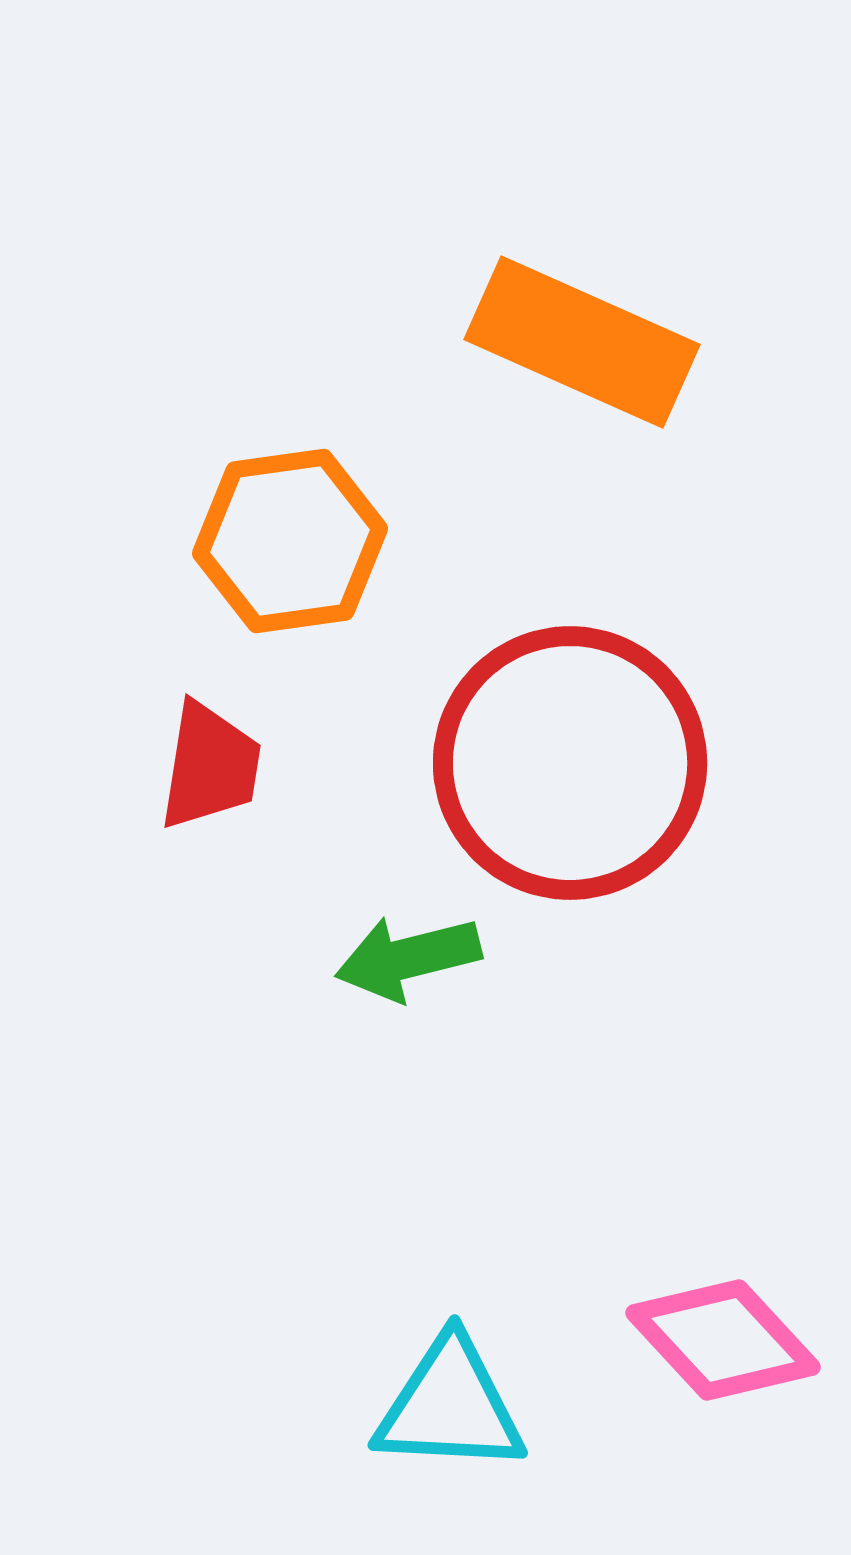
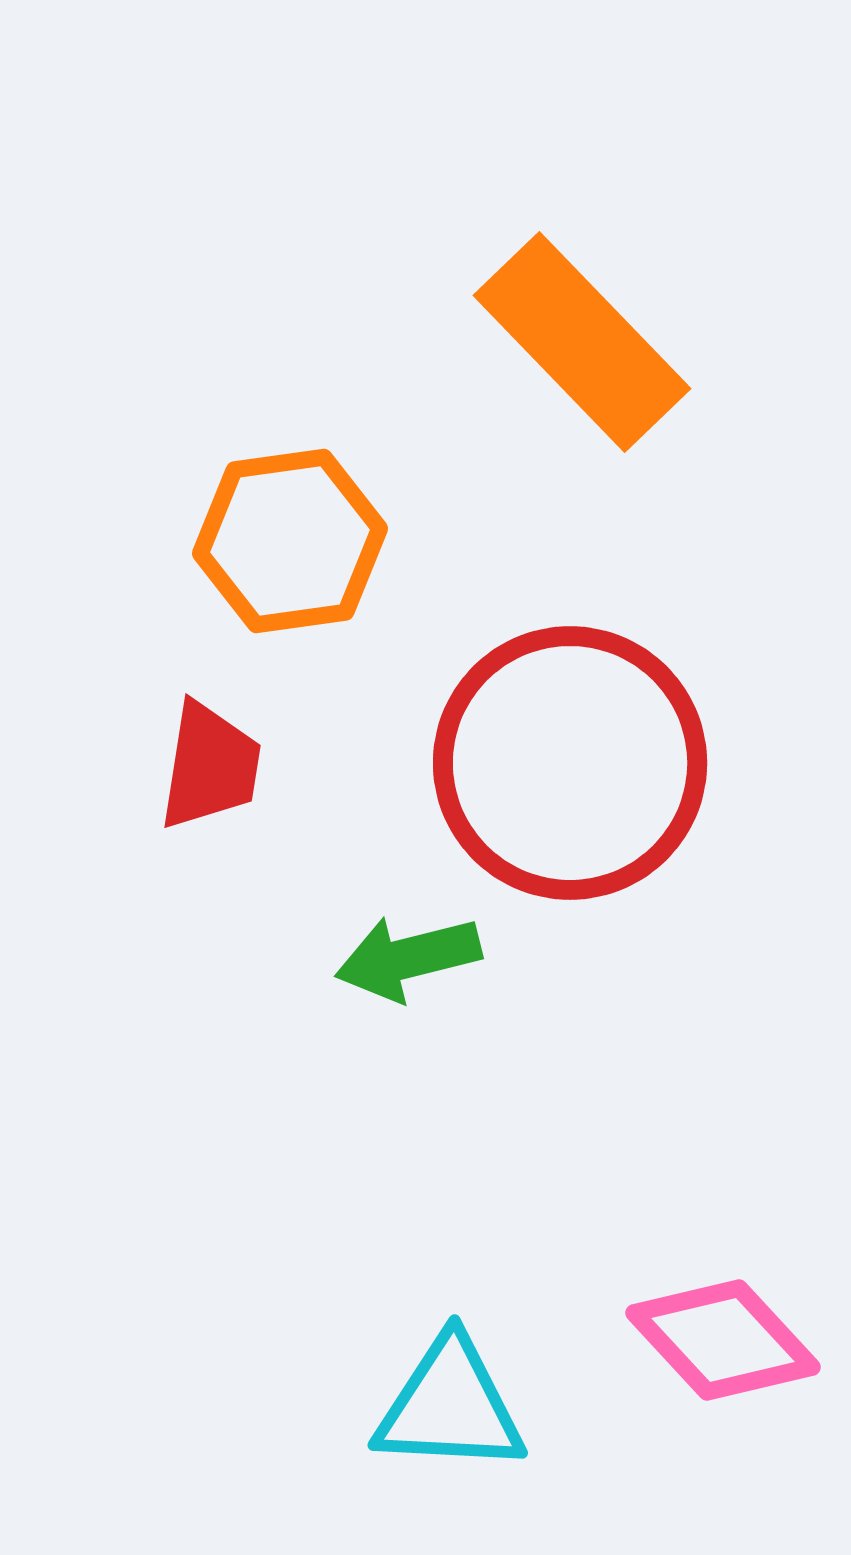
orange rectangle: rotated 22 degrees clockwise
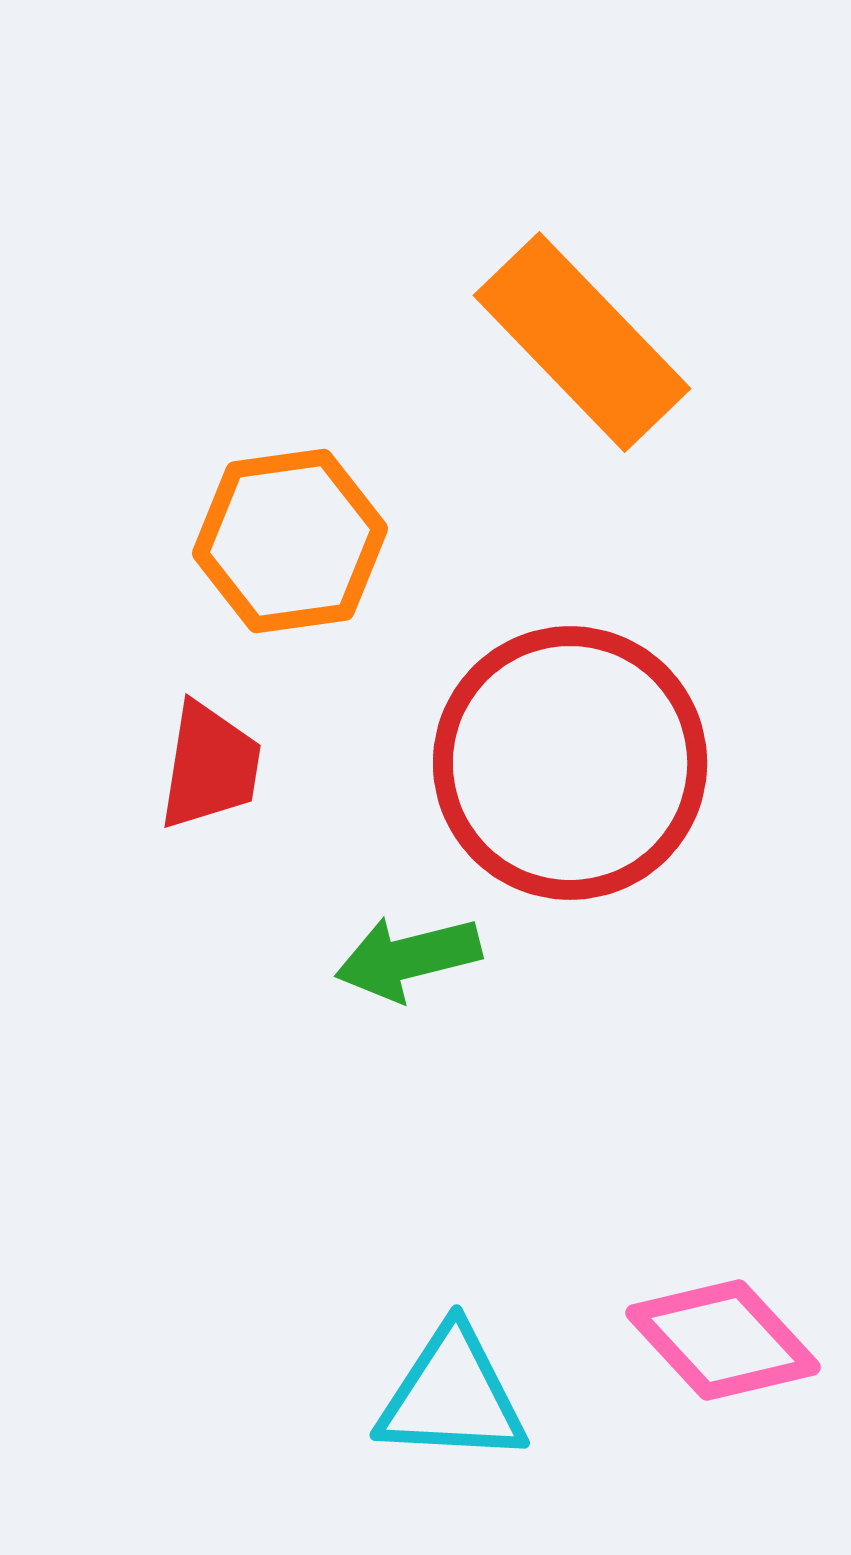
cyan triangle: moved 2 px right, 10 px up
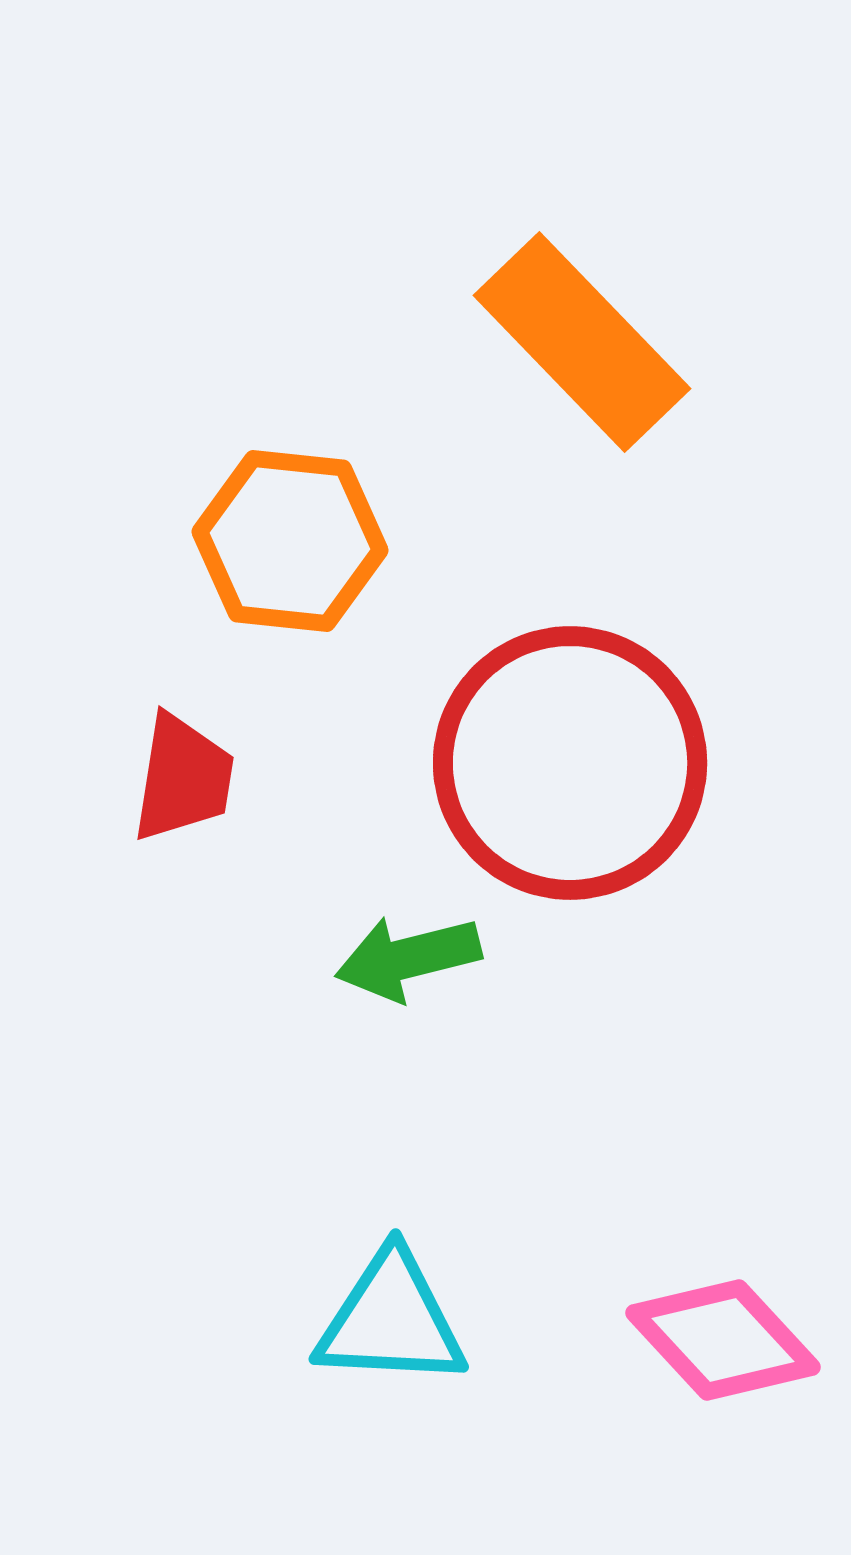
orange hexagon: rotated 14 degrees clockwise
red trapezoid: moved 27 px left, 12 px down
cyan triangle: moved 61 px left, 76 px up
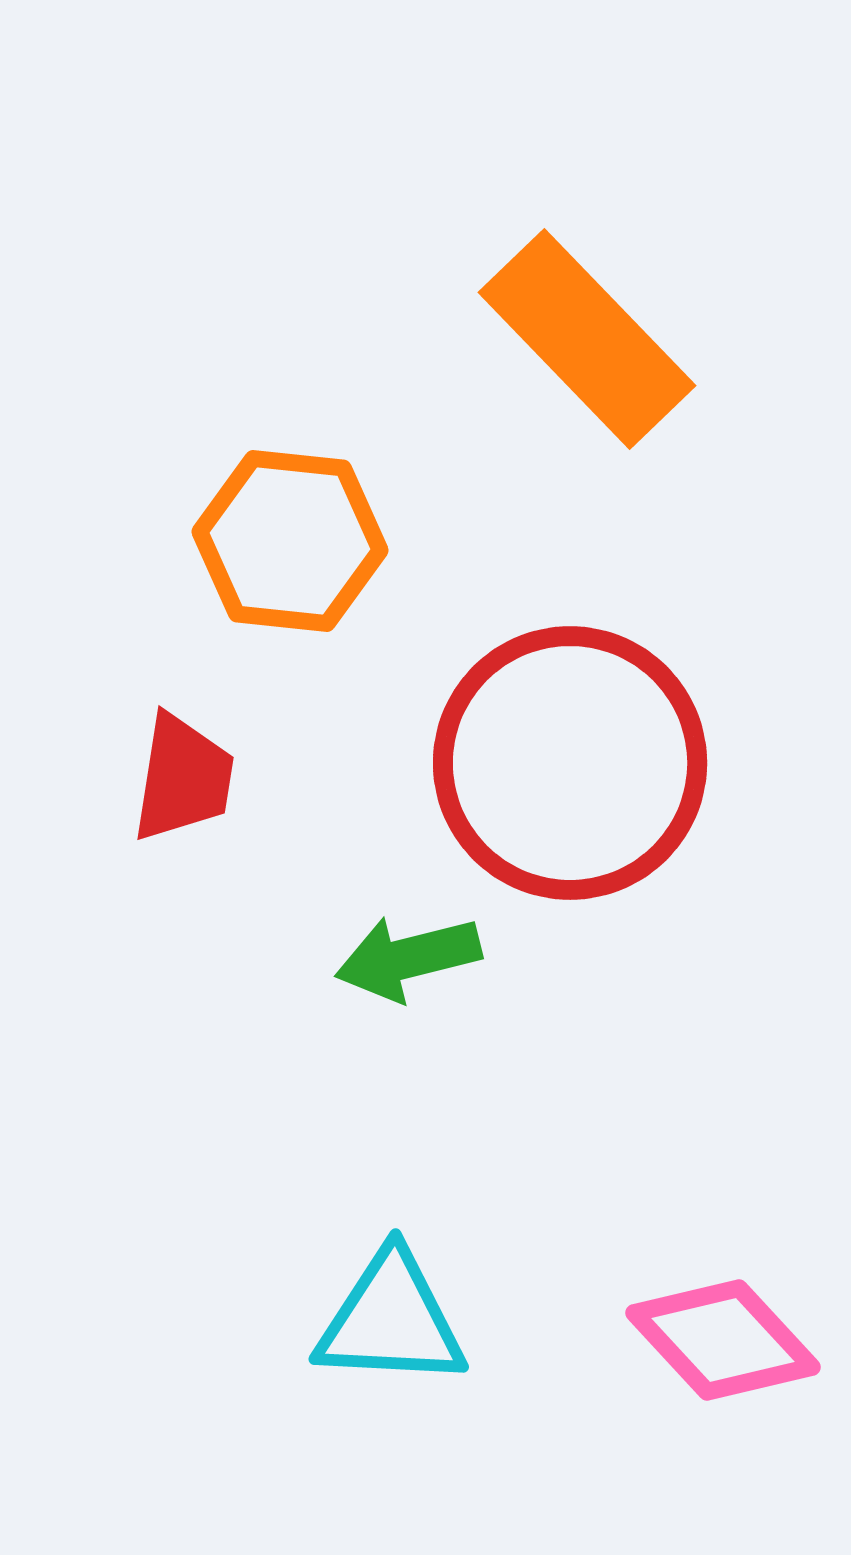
orange rectangle: moved 5 px right, 3 px up
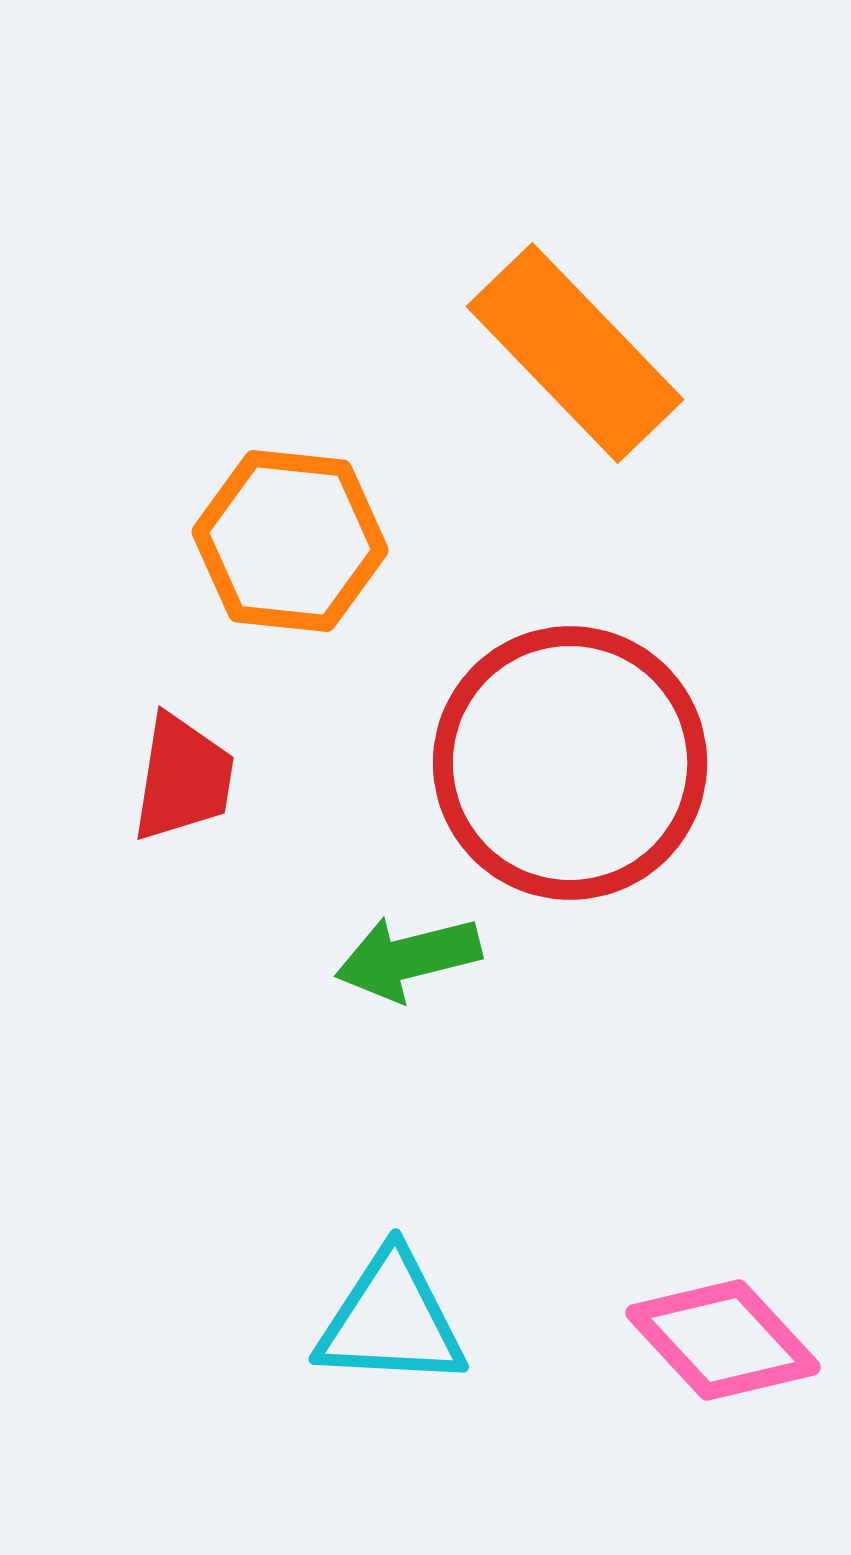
orange rectangle: moved 12 px left, 14 px down
